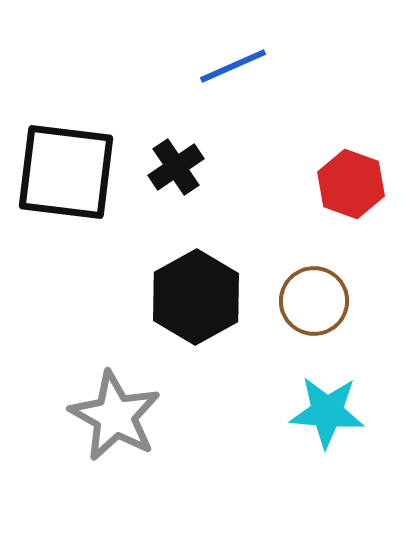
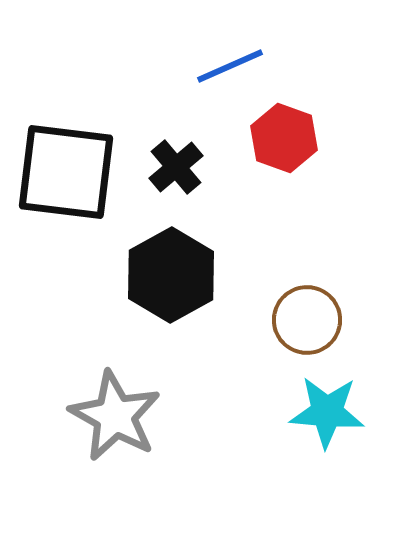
blue line: moved 3 px left
black cross: rotated 6 degrees counterclockwise
red hexagon: moved 67 px left, 46 px up
black hexagon: moved 25 px left, 22 px up
brown circle: moved 7 px left, 19 px down
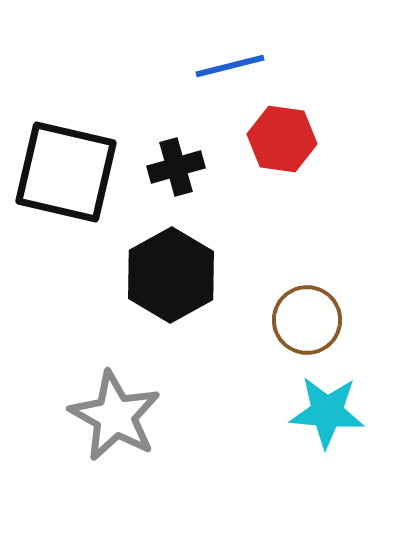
blue line: rotated 10 degrees clockwise
red hexagon: moved 2 px left, 1 px down; rotated 12 degrees counterclockwise
black cross: rotated 24 degrees clockwise
black square: rotated 6 degrees clockwise
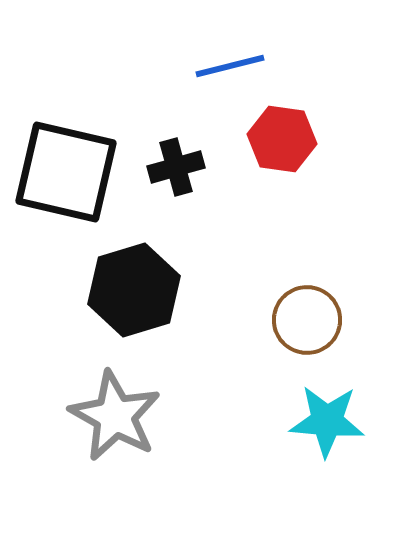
black hexagon: moved 37 px left, 15 px down; rotated 12 degrees clockwise
cyan star: moved 9 px down
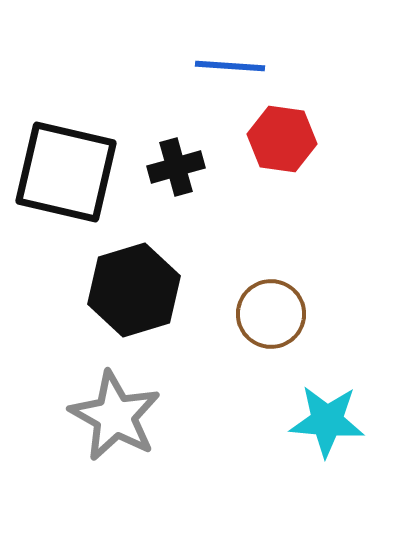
blue line: rotated 18 degrees clockwise
brown circle: moved 36 px left, 6 px up
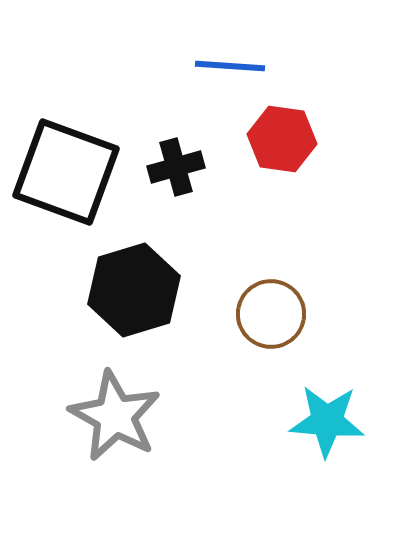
black square: rotated 7 degrees clockwise
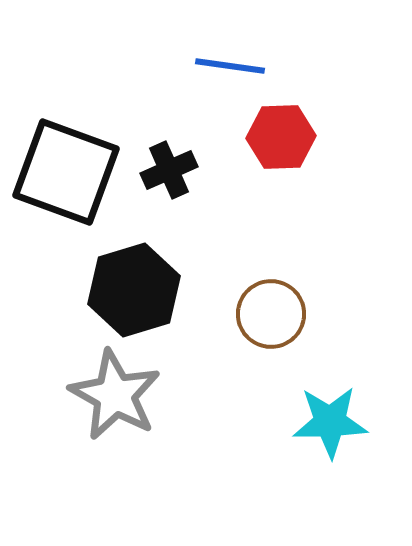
blue line: rotated 4 degrees clockwise
red hexagon: moved 1 px left, 2 px up; rotated 10 degrees counterclockwise
black cross: moved 7 px left, 3 px down; rotated 8 degrees counterclockwise
gray star: moved 21 px up
cyan star: moved 3 px right, 1 px down; rotated 6 degrees counterclockwise
